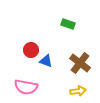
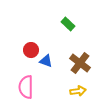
green rectangle: rotated 24 degrees clockwise
pink semicircle: rotated 80 degrees clockwise
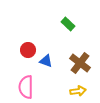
red circle: moved 3 px left
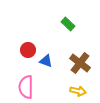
yellow arrow: rotated 21 degrees clockwise
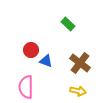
red circle: moved 3 px right
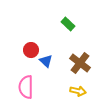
blue triangle: rotated 24 degrees clockwise
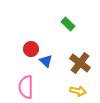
red circle: moved 1 px up
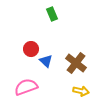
green rectangle: moved 16 px left, 10 px up; rotated 24 degrees clockwise
brown cross: moved 4 px left
pink semicircle: rotated 70 degrees clockwise
yellow arrow: moved 3 px right
